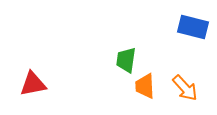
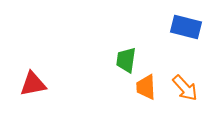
blue rectangle: moved 7 px left
orange trapezoid: moved 1 px right, 1 px down
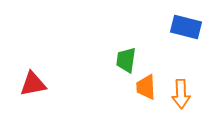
orange arrow: moved 4 px left, 6 px down; rotated 40 degrees clockwise
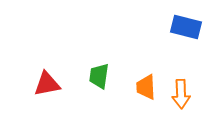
green trapezoid: moved 27 px left, 16 px down
red triangle: moved 14 px right
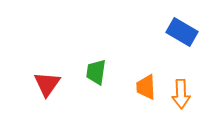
blue rectangle: moved 4 px left, 5 px down; rotated 16 degrees clockwise
green trapezoid: moved 3 px left, 4 px up
red triangle: rotated 44 degrees counterclockwise
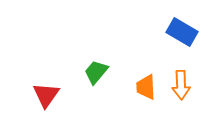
green trapezoid: rotated 32 degrees clockwise
red triangle: moved 1 px left, 11 px down
orange arrow: moved 9 px up
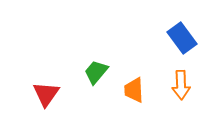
blue rectangle: moved 6 px down; rotated 24 degrees clockwise
orange trapezoid: moved 12 px left, 3 px down
red triangle: moved 1 px up
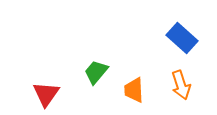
blue rectangle: rotated 12 degrees counterclockwise
orange arrow: rotated 16 degrees counterclockwise
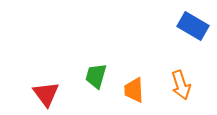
blue rectangle: moved 11 px right, 12 px up; rotated 12 degrees counterclockwise
green trapezoid: moved 4 px down; rotated 24 degrees counterclockwise
red triangle: rotated 12 degrees counterclockwise
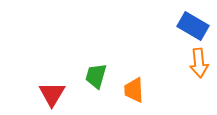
orange arrow: moved 18 px right, 22 px up; rotated 12 degrees clockwise
red triangle: moved 6 px right; rotated 8 degrees clockwise
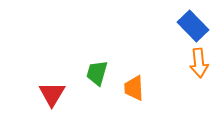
blue rectangle: rotated 16 degrees clockwise
green trapezoid: moved 1 px right, 3 px up
orange trapezoid: moved 2 px up
